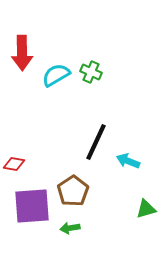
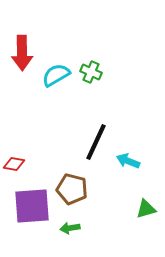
brown pentagon: moved 1 px left, 2 px up; rotated 24 degrees counterclockwise
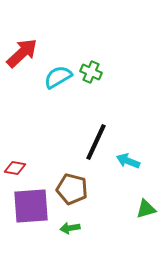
red arrow: rotated 132 degrees counterclockwise
cyan semicircle: moved 2 px right, 2 px down
red diamond: moved 1 px right, 4 px down
purple square: moved 1 px left
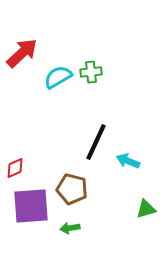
green cross: rotated 30 degrees counterclockwise
red diamond: rotated 35 degrees counterclockwise
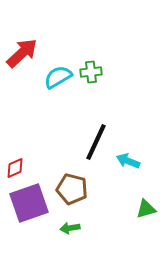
purple square: moved 2 px left, 3 px up; rotated 15 degrees counterclockwise
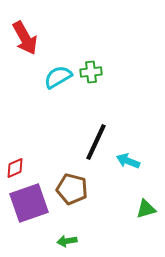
red arrow: moved 3 px right, 15 px up; rotated 104 degrees clockwise
green arrow: moved 3 px left, 13 px down
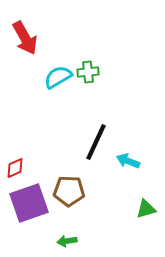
green cross: moved 3 px left
brown pentagon: moved 3 px left, 2 px down; rotated 12 degrees counterclockwise
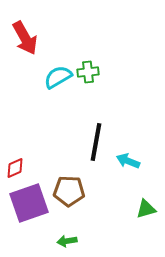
black line: rotated 15 degrees counterclockwise
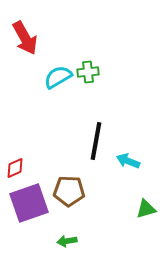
black line: moved 1 px up
